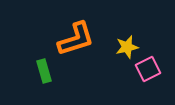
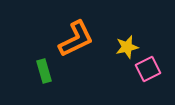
orange L-shape: rotated 9 degrees counterclockwise
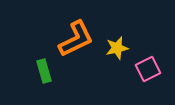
yellow star: moved 10 px left, 1 px down
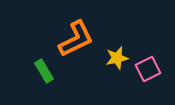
yellow star: moved 10 px down
green rectangle: rotated 15 degrees counterclockwise
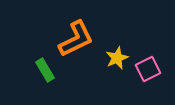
yellow star: rotated 10 degrees counterclockwise
green rectangle: moved 1 px right, 1 px up
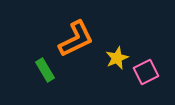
pink square: moved 2 px left, 3 px down
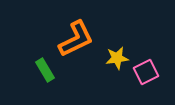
yellow star: rotated 15 degrees clockwise
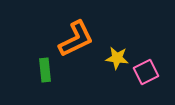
yellow star: rotated 15 degrees clockwise
green rectangle: rotated 25 degrees clockwise
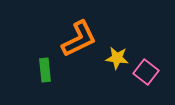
orange L-shape: moved 3 px right
pink square: rotated 25 degrees counterclockwise
